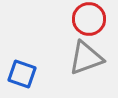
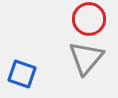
gray triangle: rotated 30 degrees counterclockwise
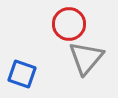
red circle: moved 20 px left, 5 px down
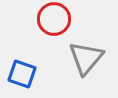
red circle: moved 15 px left, 5 px up
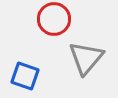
blue square: moved 3 px right, 2 px down
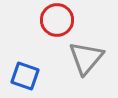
red circle: moved 3 px right, 1 px down
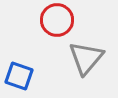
blue square: moved 6 px left
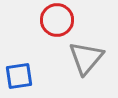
blue square: rotated 28 degrees counterclockwise
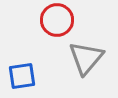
blue square: moved 3 px right
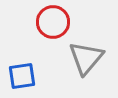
red circle: moved 4 px left, 2 px down
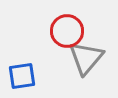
red circle: moved 14 px right, 9 px down
